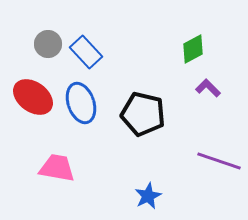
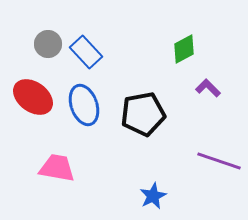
green diamond: moved 9 px left
blue ellipse: moved 3 px right, 2 px down
black pentagon: rotated 24 degrees counterclockwise
blue star: moved 5 px right
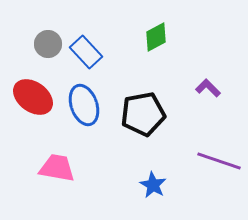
green diamond: moved 28 px left, 12 px up
blue star: moved 11 px up; rotated 16 degrees counterclockwise
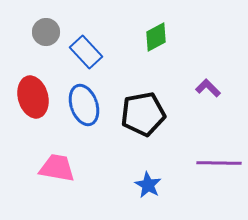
gray circle: moved 2 px left, 12 px up
red ellipse: rotated 39 degrees clockwise
purple line: moved 2 px down; rotated 18 degrees counterclockwise
blue star: moved 5 px left
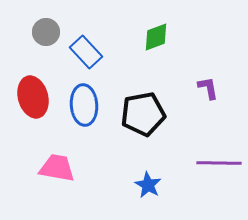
green diamond: rotated 8 degrees clockwise
purple L-shape: rotated 35 degrees clockwise
blue ellipse: rotated 15 degrees clockwise
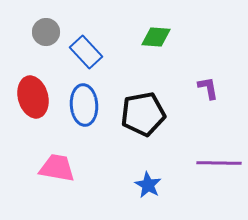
green diamond: rotated 24 degrees clockwise
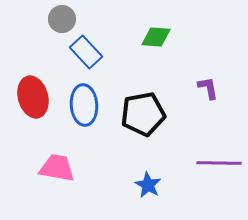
gray circle: moved 16 px right, 13 px up
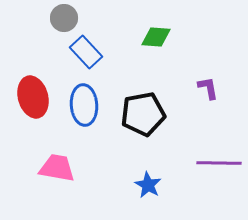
gray circle: moved 2 px right, 1 px up
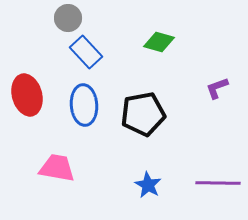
gray circle: moved 4 px right
green diamond: moved 3 px right, 5 px down; rotated 12 degrees clockwise
purple L-shape: moved 9 px right; rotated 100 degrees counterclockwise
red ellipse: moved 6 px left, 2 px up
purple line: moved 1 px left, 20 px down
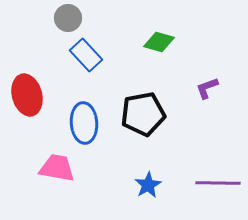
blue rectangle: moved 3 px down
purple L-shape: moved 10 px left
blue ellipse: moved 18 px down
blue star: rotated 12 degrees clockwise
